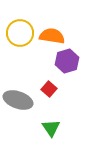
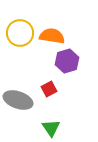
red square: rotated 21 degrees clockwise
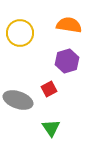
orange semicircle: moved 17 px right, 11 px up
